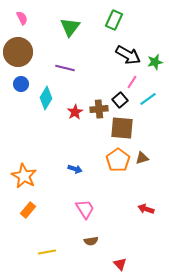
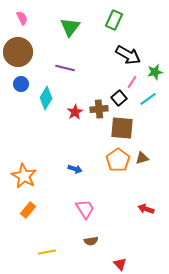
green star: moved 10 px down
black square: moved 1 px left, 2 px up
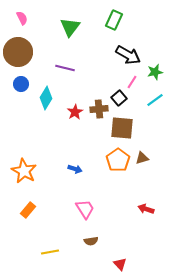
cyan line: moved 7 px right, 1 px down
orange star: moved 5 px up
yellow line: moved 3 px right
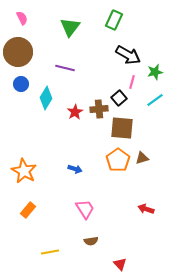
pink line: rotated 16 degrees counterclockwise
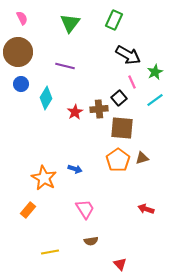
green triangle: moved 4 px up
purple line: moved 2 px up
green star: rotated 14 degrees counterclockwise
pink line: rotated 40 degrees counterclockwise
orange star: moved 20 px right, 7 px down
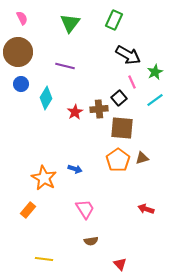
yellow line: moved 6 px left, 7 px down; rotated 18 degrees clockwise
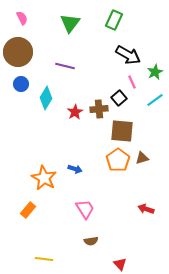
brown square: moved 3 px down
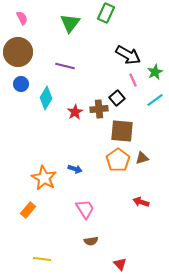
green rectangle: moved 8 px left, 7 px up
pink line: moved 1 px right, 2 px up
black square: moved 2 px left
red arrow: moved 5 px left, 7 px up
yellow line: moved 2 px left
